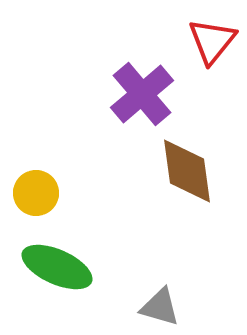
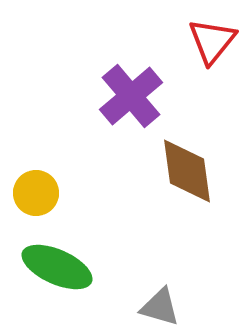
purple cross: moved 11 px left, 2 px down
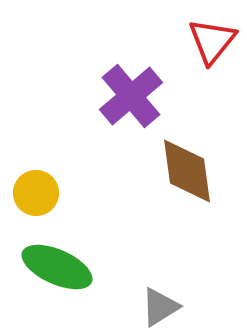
gray triangle: rotated 48 degrees counterclockwise
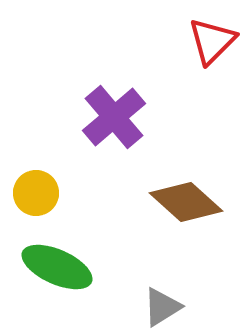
red triangle: rotated 6 degrees clockwise
purple cross: moved 17 px left, 21 px down
brown diamond: moved 1 px left, 31 px down; rotated 40 degrees counterclockwise
gray triangle: moved 2 px right
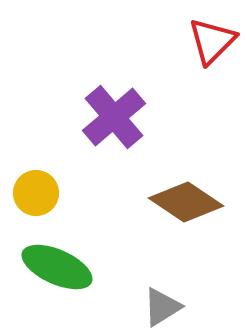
brown diamond: rotated 8 degrees counterclockwise
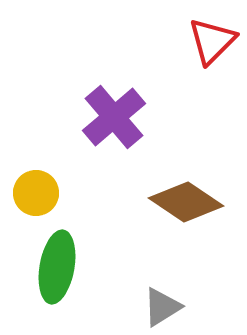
green ellipse: rotated 76 degrees clockwise
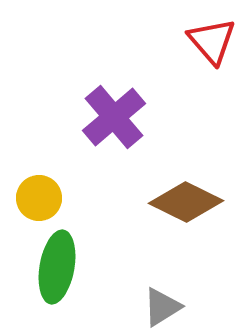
red triangle: rotated 26 degrees counterclockwise
yellow circle: moved 3 px right, 5 px down
brown diamond: rotated 8 degrees counterclockwise
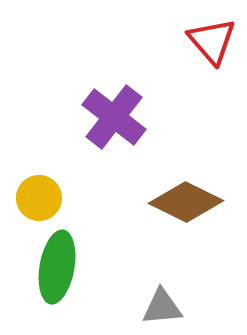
purple cross: rotated 12 degrees counterclockwise
gray triangle: rotated 27 degrees clockwise
